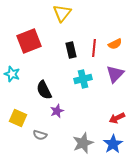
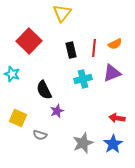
red square: rotated 25 degrees counterclockwise
purple triangle: moved 3 px left, 1 px up; rotated 24 degrees clockwise
red arrow: rotated 35 degrees clockwise
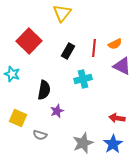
black rectangle: moved 3 px left, 1 px down; rotated 42 degrees clockwise
purple triangle: moved 10 px right, 7 px up; rotated 48 degrees clockwise
black semicircle: rotated 144 degrees counterclockwise
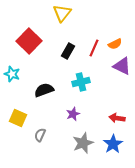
red line: rotated 18 degrees clockwise
cyan cross: moved 2 px left, 3 px down
black semicircle: rotated 120 degrees counterclockwise
purple star: moved 16 px right, 3 px down
gray semicircle: rotated 96 degrees clockwise
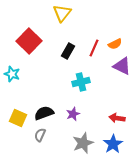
black semicircle: moved 23 px down
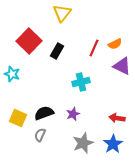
black rectangle: moved 11 px left
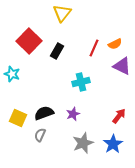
red arrow: moved 2 px right, 2 px up; rotated 119 degrees clockwise
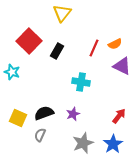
cyan star: moved 2 px up
cyan cross: rotated 24 degrees clockwise
